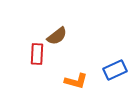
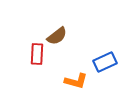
blue rectangle: moved 10 px left, 8 px up
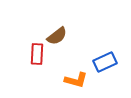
orange L-shape: moved 1 px up
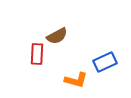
brown semicircle: rotated 10 degrees clockwise
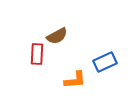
orange L-shape: moved 1 px left; rotated 20 degrees counterclockwise
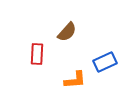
brown semicircle: moved 10 px right, 4 px up; rotated 20 degrees counterclockwise
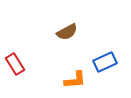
brown semicircle: rotated 20 degrees clockwise
red rectangle: moved 22 px left, 10 px down; rotated 35 degrees counterclockwise
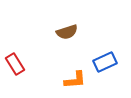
brown semicircle: rotated 10 degrees clockwise
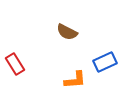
brown semicircle: rotated 45 degrees clockwise
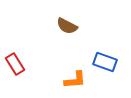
brown semicircle: moved 6 px up
blue rectangle: rotated 45 degrees clockwise
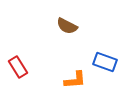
red rectangle: moved 3 px right, 3 px down
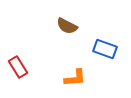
blue rectangle: moved 13 px up
orange L-shape: moved 2 px up
